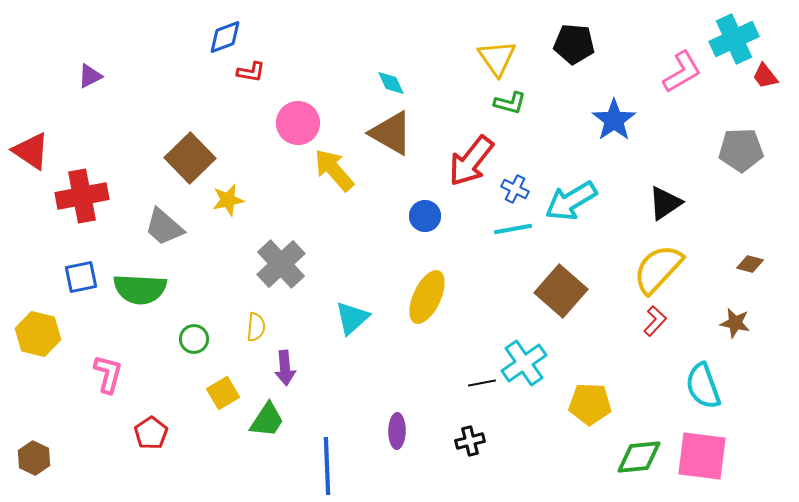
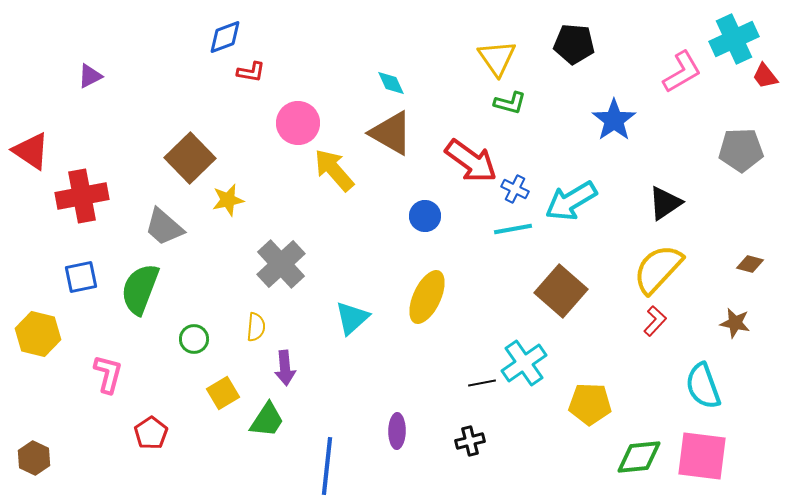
red arrow at (471, 161): rotated 92 degrees counterclockwise
green semicircle at (140, 289): rotated 108 degrees clockwise
blue line at (327, 466): rotated 8 degrees clockwise
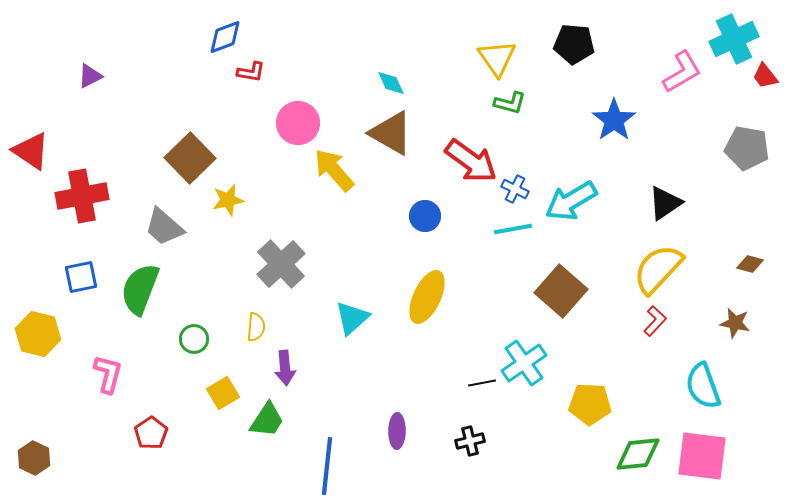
gray pentagon at (741, 150): moved 6 px right, 2 px up; rotated 12 degrees clockwise
green diamond at (639, 457): moved 1 px left, 3 px up
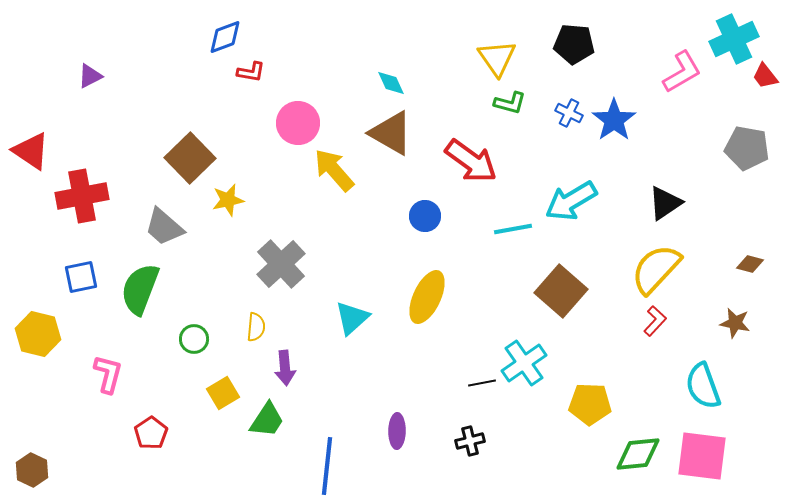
blue cross at (515, 189): moved 54 px right, 76 px up
yellow semicircle at (658, 269): moved 2 px left
brown hexagon at (34, 458): moved 2 px left, 12 px down
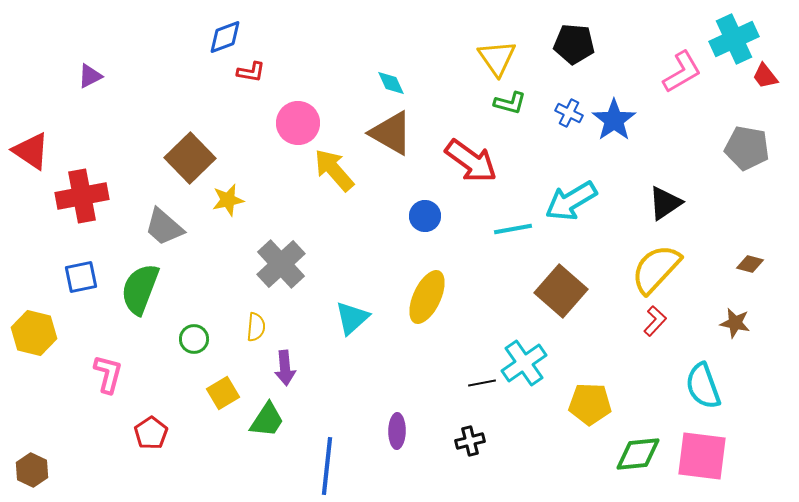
yellow hexagon at (38, 334): moved 4 px left, 1 px up
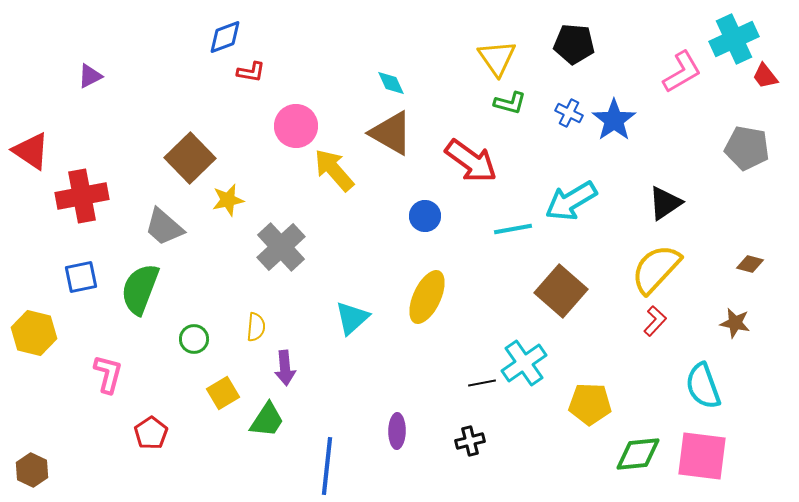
pink circle at (298, 123): moved 2 px left, 3 px down
gray cross at (281, 264): moved 17 px up
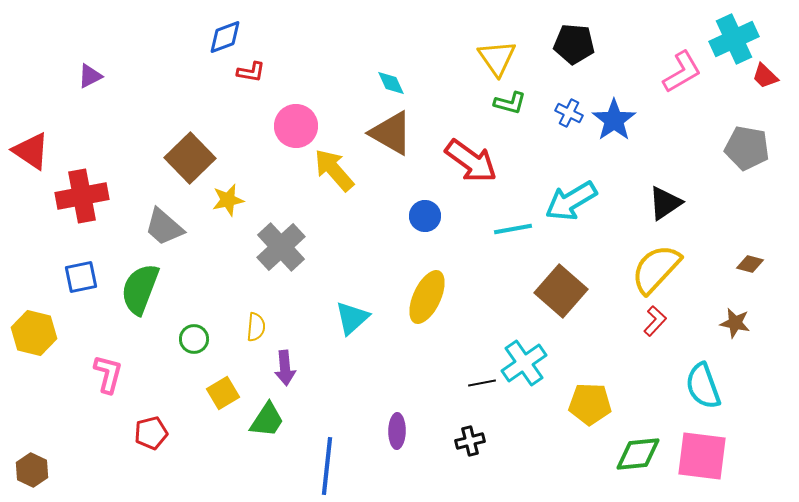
red trapezoid at (765, 76): rotated 8 degrees counterclockwise
red pentagon at (151, 433): rotated 20 degrees clockwise
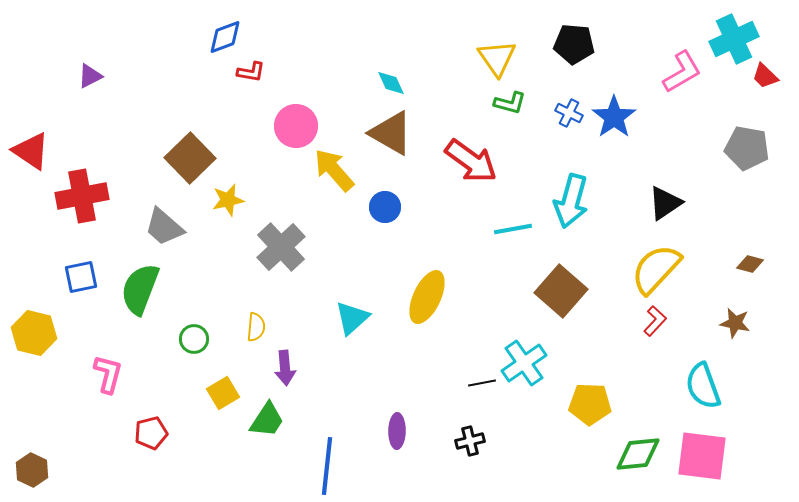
blue star at (614, 120): moved 3 px up
cyan arrow at (571, 201): rotated 44 degrees counterclockwise
blue circle at (425, 216): moved 40 px left, 9 px up
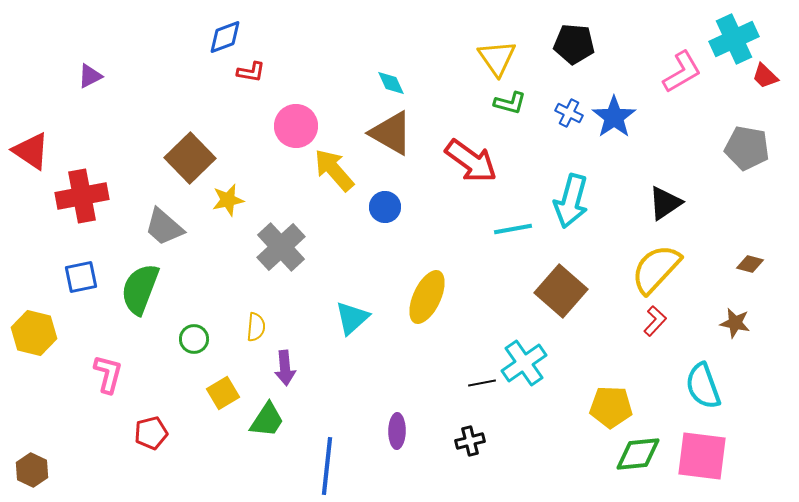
yellow pentagon at (590, 404): moved 21 px right, 3 px down
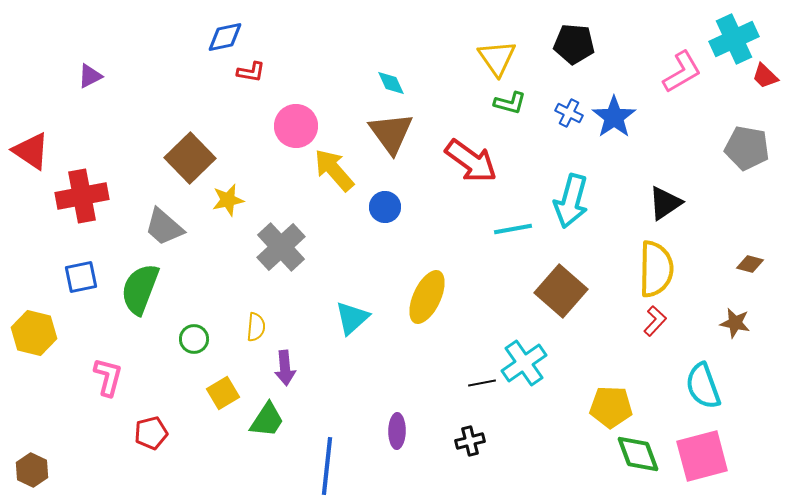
blue diamond at (225, 37): rotated 9 degrees clockwise
brown triangle at (391, 133): rotated 24 degrees clockwise
yellow semicircle at (656, 269): rotated 138 degrees clockwise
pink L-shape at (108, 374): moved 3 px down
green diamond at (638, 454): rotated 75 degrees clockwise
pink square at (702, 456): rotated 22 degrees counterclockwise
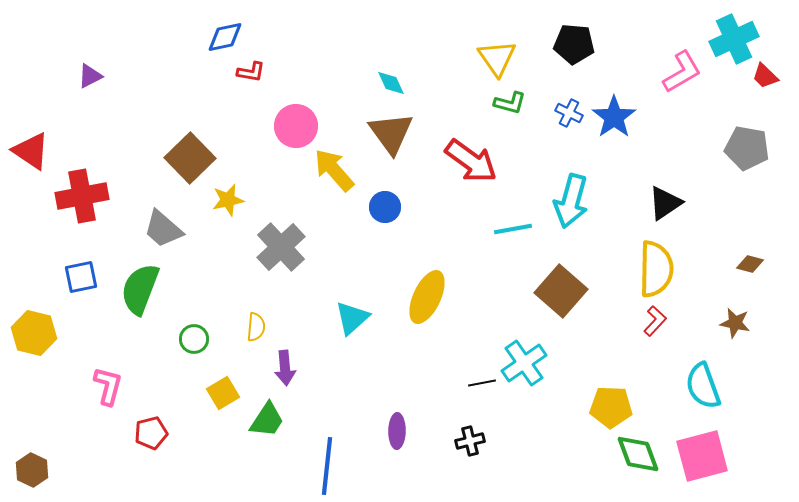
gray trapezoid at (164, 227): moved 1 px left, 2 px down
pink L-shape at (108, 377): moved 9 px down
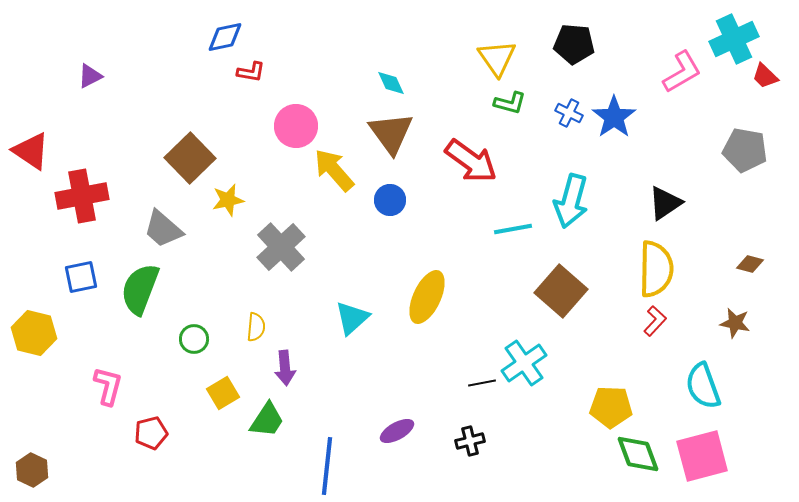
gray pentagon at (747, 148): moved 2 px left, 2 px down
blue circle at (385, 207): moved 5 px right, 7 px up
purple ellipse at (397, 431): rotated 60 degrees clockwise
